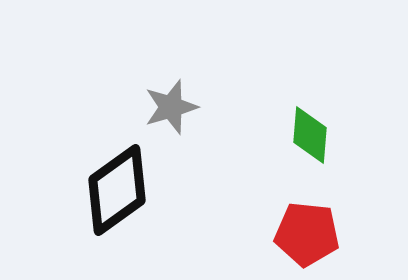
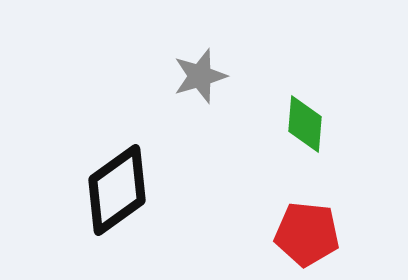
gray star: moved 29 px right, 31 px up
green diamond: moved 5 px left, 11 px up
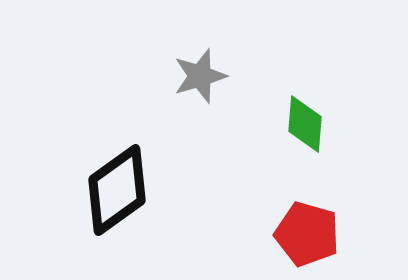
red pentagon: rotated 10 degrees clockwise
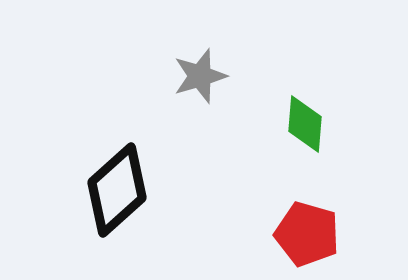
black diamond: rotated 6 degrees counterclockwise
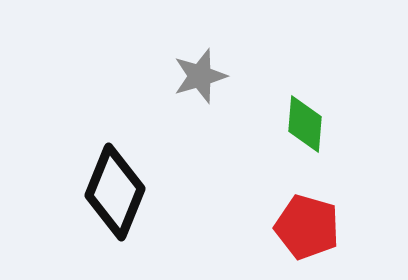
black diamond: moved 2 px left, 2 px down; rotated 26 degrees counterclockwise
red pentagon: moved 7 px up
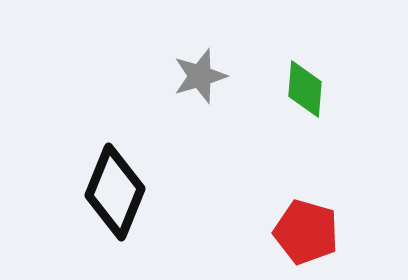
green diamond: moved 35 px up
red pentagon: moved 1 px left, 5 px down
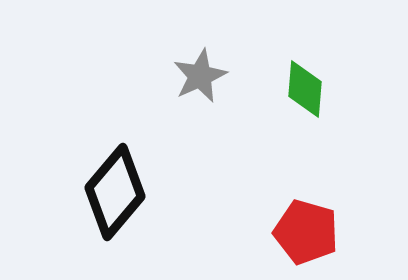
gray star: rotated 8 degrees counterclockwise
black diamond: rotated 18 degrees clockwise
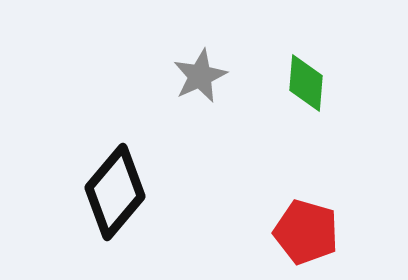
green diamond: moved 1 px right, 6 px up
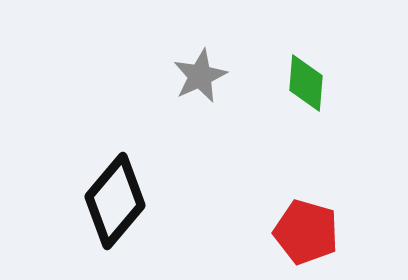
black diamond: moved 9 px down
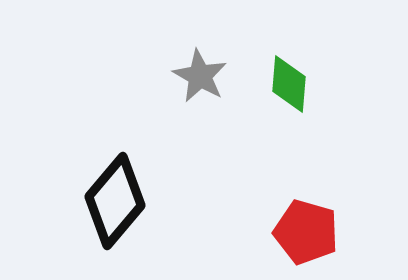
gray star: rotated 18 degrees counterclockwise
green diamond: moved 17 px left, 1 px down
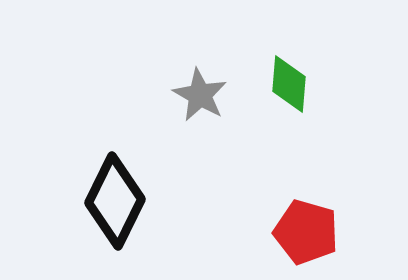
gray star: moved 19 px down
black diamond: rotated 14 degrees counterclockwise
